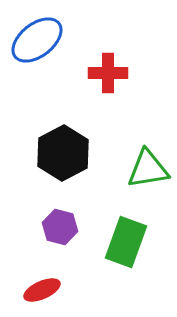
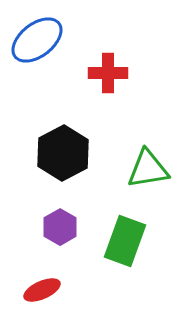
purple hexagon: rotated 16 degrees clockwise
green rectangle: moved 1 px left, 1 px up
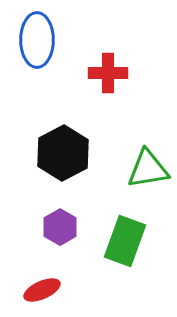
blue ellipse: rotated 52 degrees counterclockwise
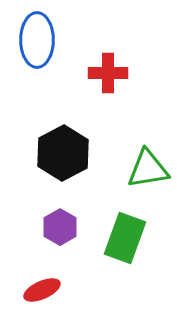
green rectangle: moved 3 px up
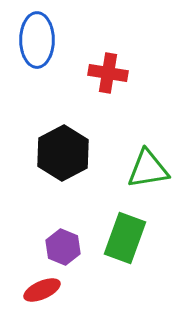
red cross: rotated 9 degrees clockwise
purple hexagon: moved 3 px right, 20 px down; rotated 8 degrees counterclockwise
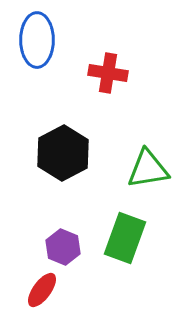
red ellipse: rotated 30 degrees counterclockwise
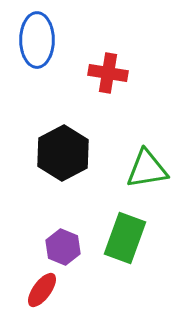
green triangle: moved 1 px left
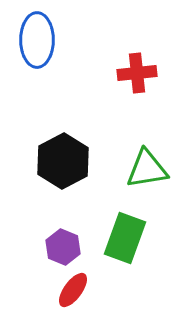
red cross: moved 29 px right; rotated 15 degrees counterclockwise
black hexagon: moved 8 px down
red ellipse: moved 31 px right
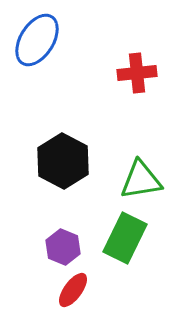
blue ellipse: rotated 32 degrees clockwise
black hexagon: rotated 4 degrees counterclockwise
green triangle: moved 6 px left, 11 px down
green rectangle: rotated 6 degrees clockwise
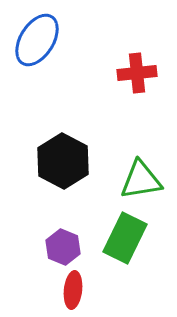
red ellipse: rotated 30 degrees counterclockwise
